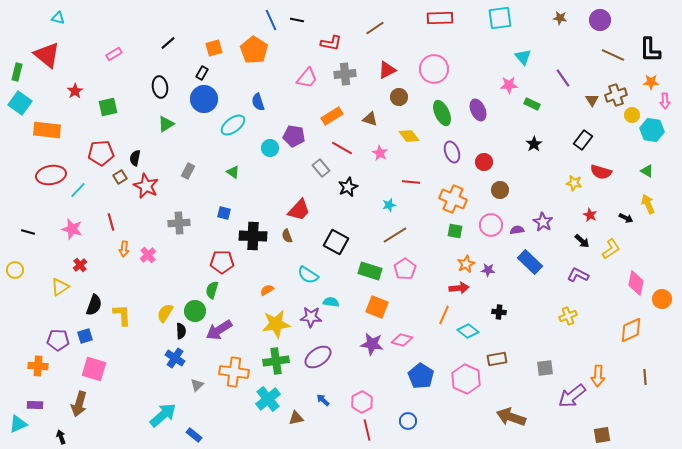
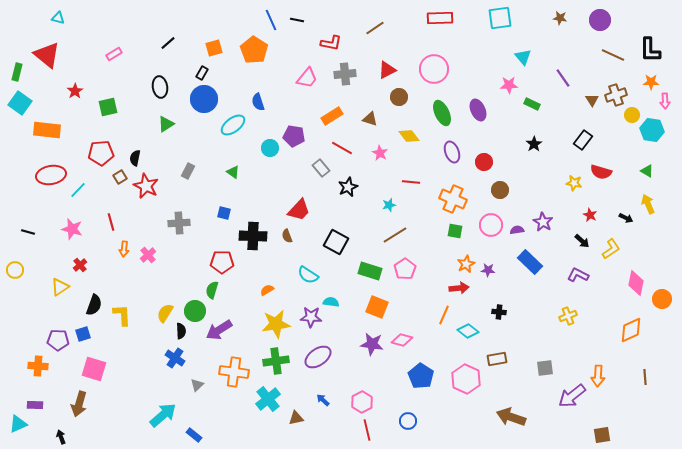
blue square at (85, 336): moved 2 px left, 2 px up
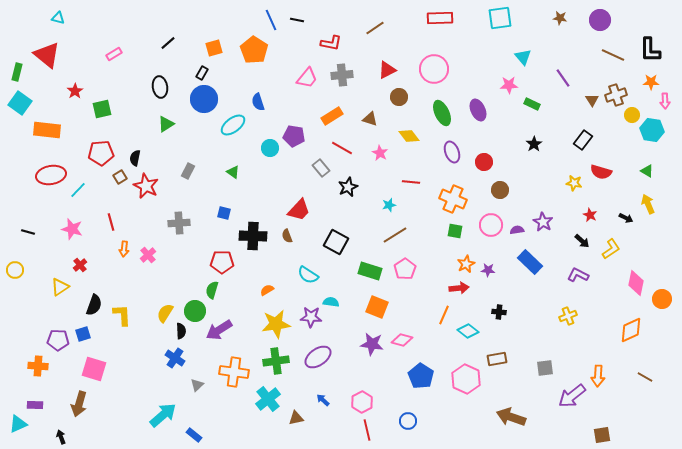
gray cross at (345, 74): moved 3 px left, 1 px down
green square at (108, 107): moved 6 px left, 2 px down
brown line at (645, 377): rotated 56 degrees counterclockwise
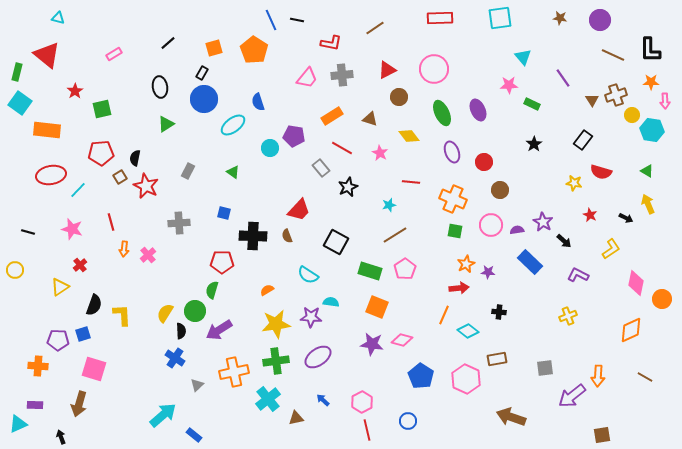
black arrow at (582, 241): moved 18 px left
purple star at (488, 270): moved 2 px down
orange cross at (234, 372): rotated 20 degrees counterclockwise
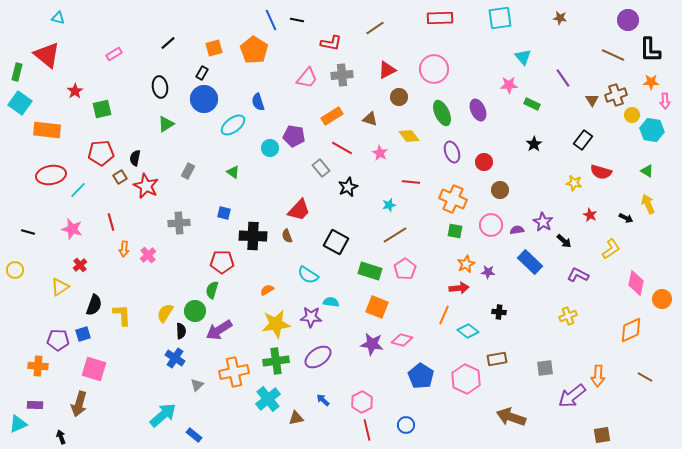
purple circle at (600, 20): moved 28 px right
blue circle at (408, 421): moved 2 px left, 4 px down
